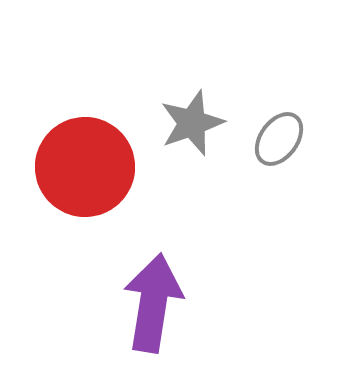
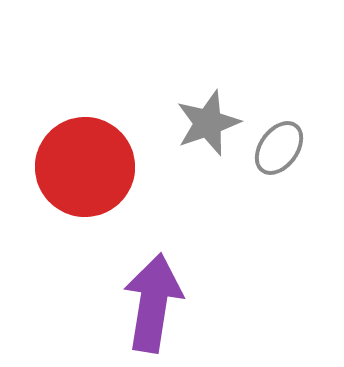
gray star: moved 16 px right
gray ellipse: moved 9 px down
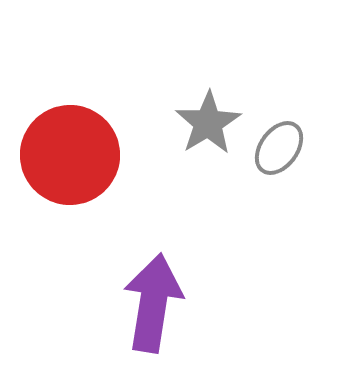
gray star: rotated 12 degrees counterclockwise
red circle: moved 15 px left, 12 px up
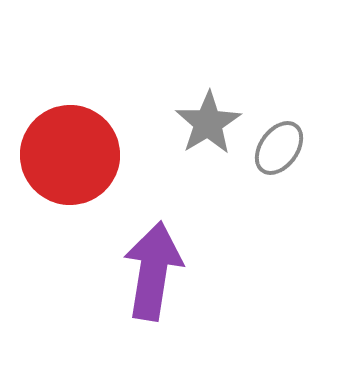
purple arrow: moved 32 px up
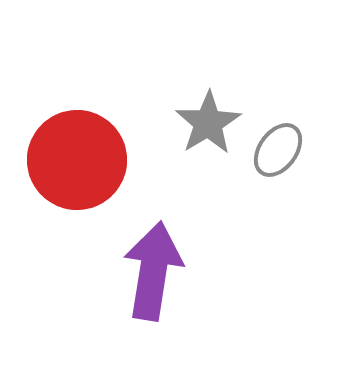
gray ellipse: moved 1 px left, 2 px down
red circle: moved 7 px right, 5 px down
